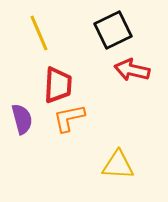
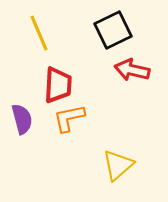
yellow triangle: rotated 44 degrees counterclockwise
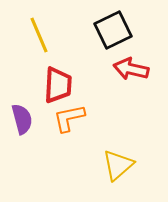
yellow line: moved 2 px down
red arrow: moved 1 px left, 1 px up
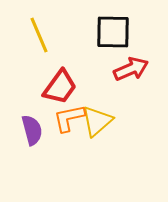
black square: moved 2 px down; rotated 27 degrees clockwise
red arrow: rotated 144 degrees clockwise
red trapezoid: moved 2 px right, 2 px down; rotated 33 degrees clockwise
purple semicircle: moved 10 px right, 11 px down
yellow triangle: moved 21 px left, 44 px up
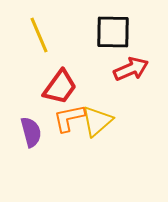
purple semicircle: moved 1 px left, 2 px down
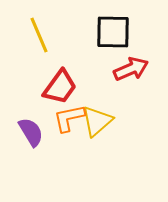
purple semicircle: rotated 16 degrees counterclockwise
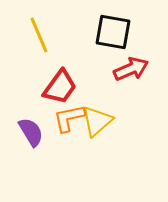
black square: rotated 9 degrees clockwise
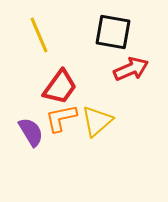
orange L-shape: moved 8 px left
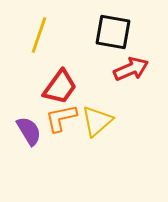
yellow line: rotated 42 degrees clockwise
purple semicircle: moved 2 px left, 1 px up
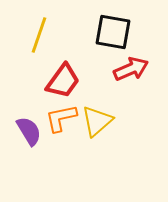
red trapezoid: moved 3 px right, 6 px up
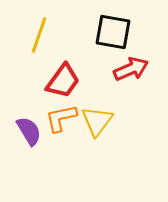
yellow triangle: rotated 12 degrees counterclockwise
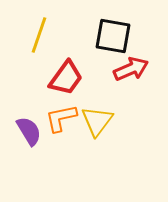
black square: moved 4 px down
red trapezoid: moved 3 px right, 3 px up
